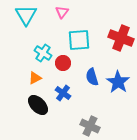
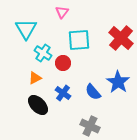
cyan triangle: moved 14 px down
red cross: rotated 20 degrees clockwise
blue semicircle: moved 1 px right, 15 px down; rotated 24 degrees counterclockwise
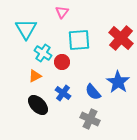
red circle: moved 1 px left, 1 px up
orange triangle: moved 2 px up
gray cross: moved 7 px up
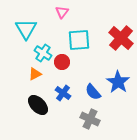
orange triangle: moved 2 px up
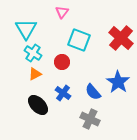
cyan square: rotated 25 degrees clockwise
cyan cross: moved 10 px left
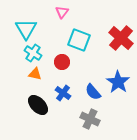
orange triangle: rotated 40 degrees clockwise
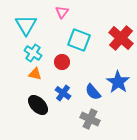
cyan triangle: moved 4 px up
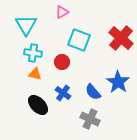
pink triangle: rotated 24 degrees clockwise
cyan cross: rotated 24 degrees counterclockwise
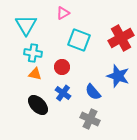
pink triangle: moved 1 px right, 1 px down
red cross: rotated 20 degrees clockwise
red circle: moved 5 px down
blue star: moved 6 px up; rotated 15 degrees counterclockwise
